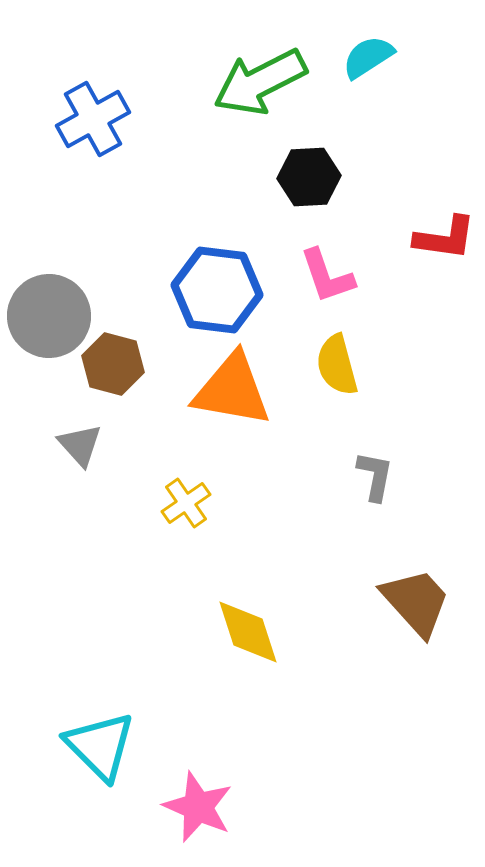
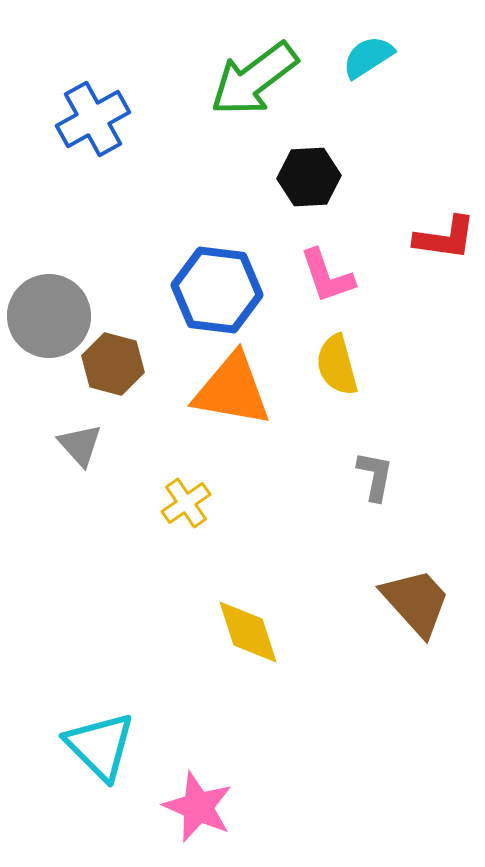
green arrow: moved 6 px left, 3 px up; rotated 10 degrees counterclockwise
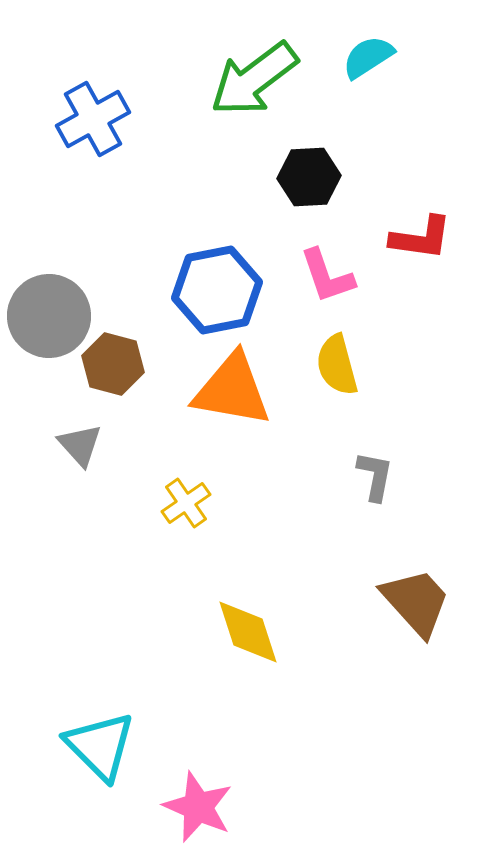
red L-shape: moved 24 px left
blue hexagon: rotated 18 degrees counterclockwise
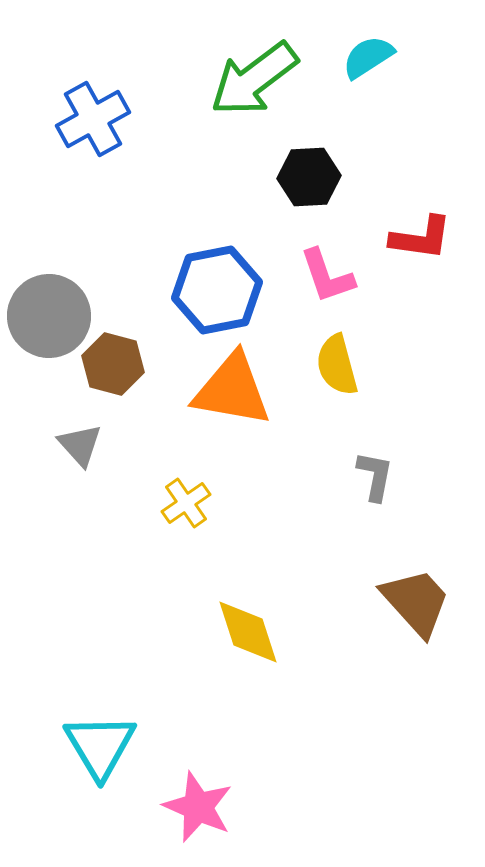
cyan triangle: rotated 14 degrees clockwise
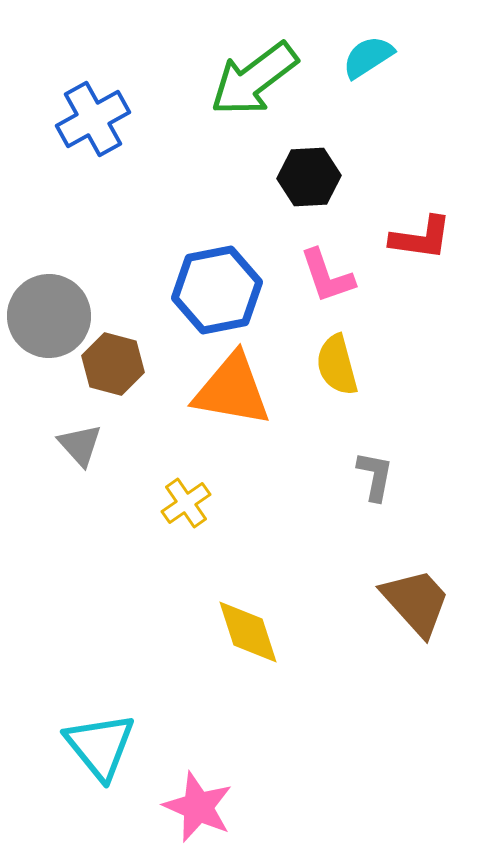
cyan triangle: rotated 8 degrees counterclockwise
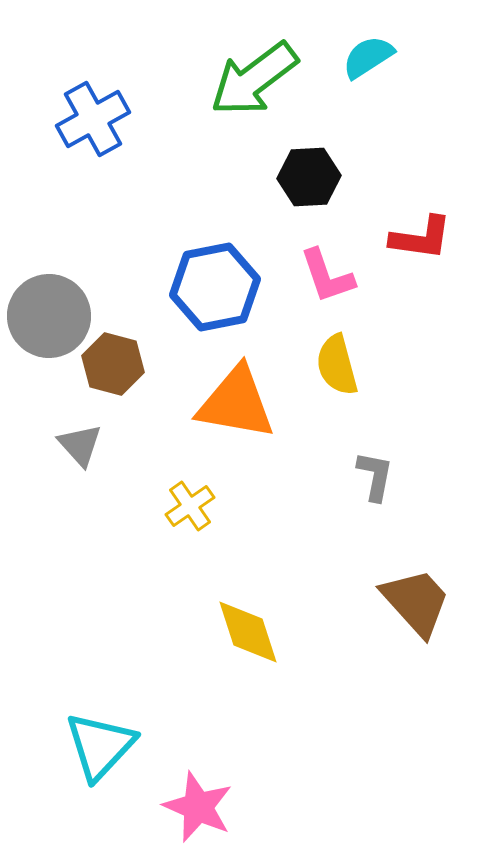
blue hexagon: moved 2 px left, 3 px up
orange triangle: moved 4 px right, 13 px down
yellow cross: moved 4 px right, 3 px down
cyan triangle: rotated 22 degrees clockwise
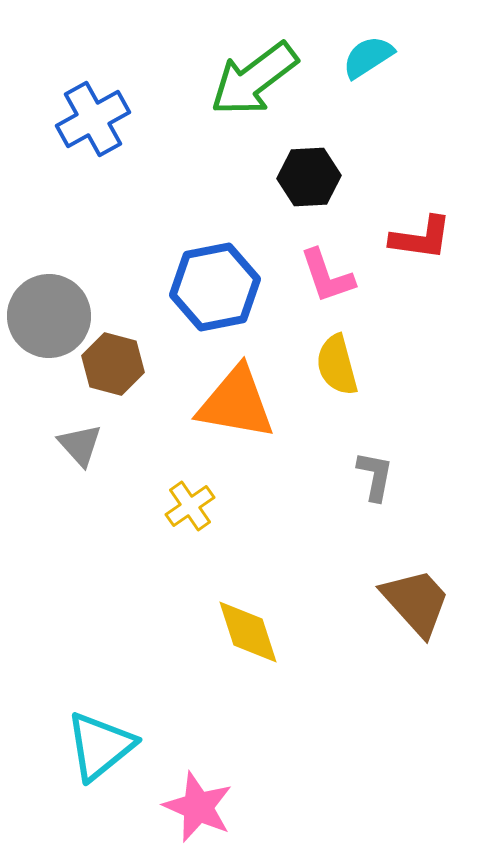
cyan triangle: rotated 8 degrees clockwise
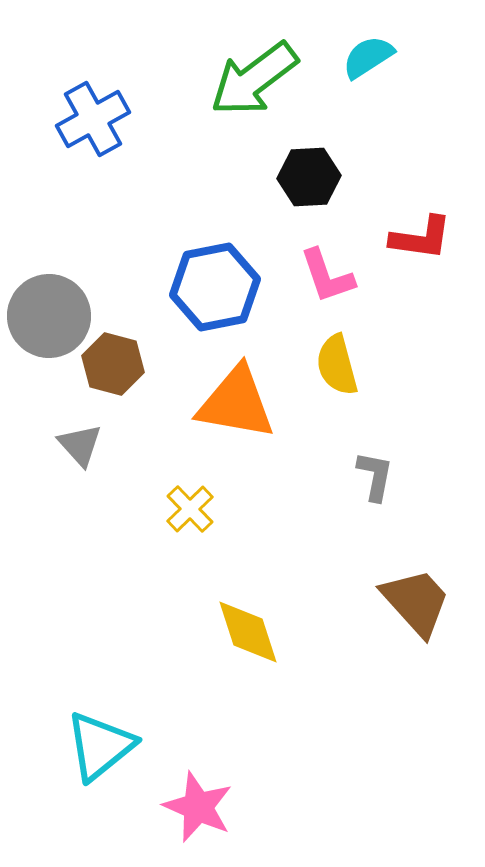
yellow cross: moved 3 px down; rotated 9 degrees counterclockwise
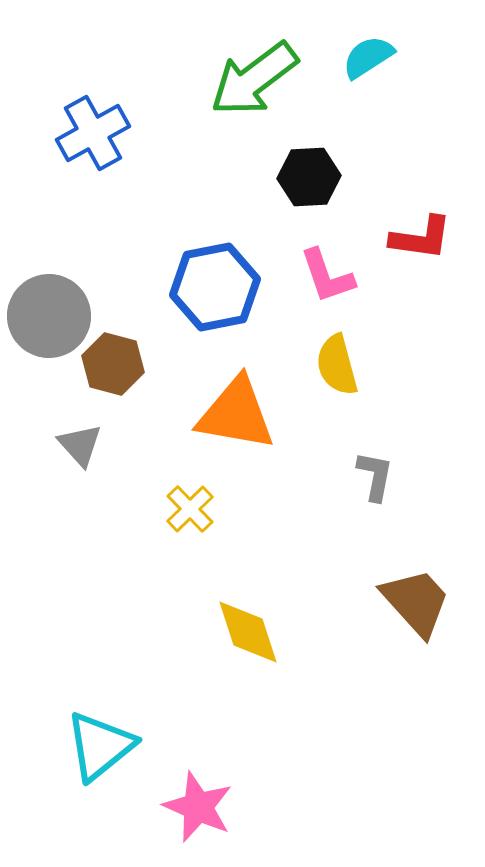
blue cross: moved 14 px down
orange triangle: moved 11 px down
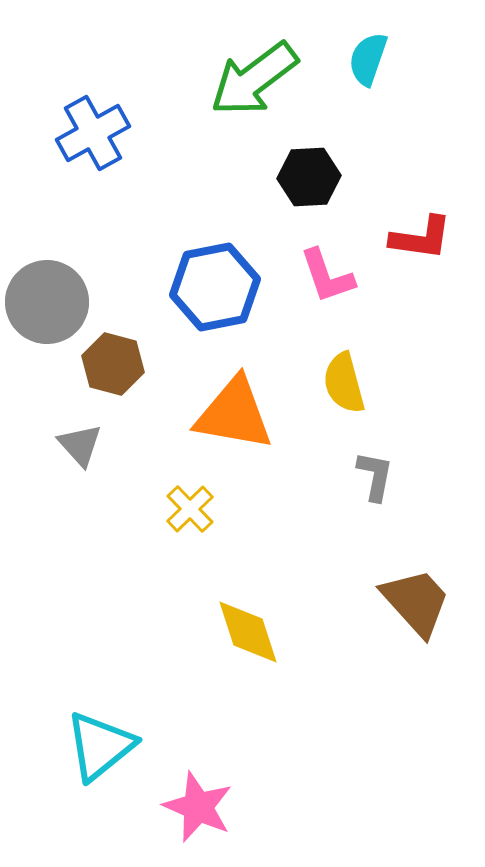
cyan semicircle: moved 2 px down; rotated 38 degrees counterclockwise
gray circle: moved 2 px left, 14 px up
yellow semicircle: moved 7 px right, 18 px down
orange triangle: moved 2 px left
